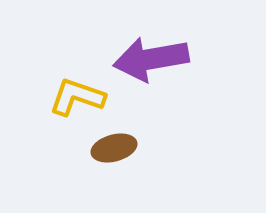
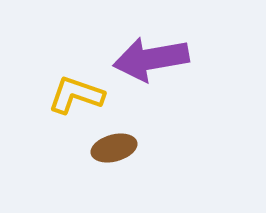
yellow L-shape: moved 1 px left, 2 px up
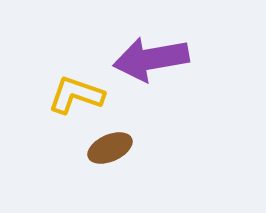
brown ellipse: moved 4 px left; rotated 9 degrees counterclockwise
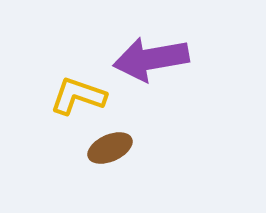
yellow L-shape: moved 2 px right, 1 px down
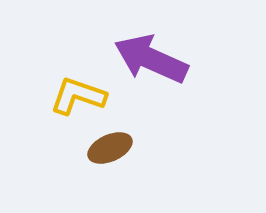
purple arrow: rotated 34 degrees clockwise
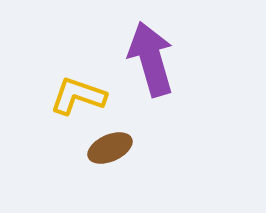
purple arrow: rotated 50 degrees clockwise
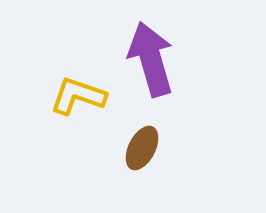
brown ellipse: moved 32 px right; rotated 39 degrees counterclockwise
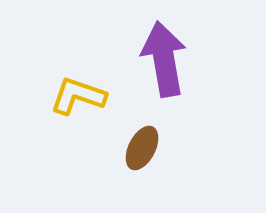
purple arrow: moved 13 px right; rotated 6 degrees clockwise
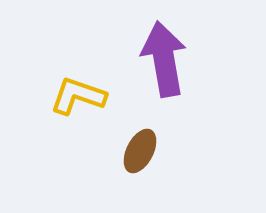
brown ellipse: moved 2 px left, 3 px down
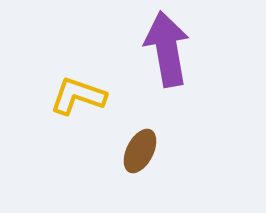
purple arrow: moved 3 px right, 10 px up
